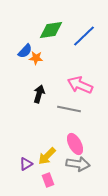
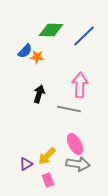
green diamond: rotated 10 degrees clockwise
orange star: moved 1 px right, 1 px up
pink arrow: rotated 70 degrees clockwise
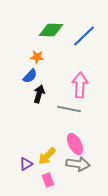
blue semicircle: moved 5 px right, 25 px down
